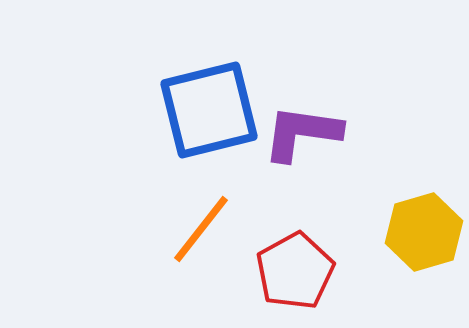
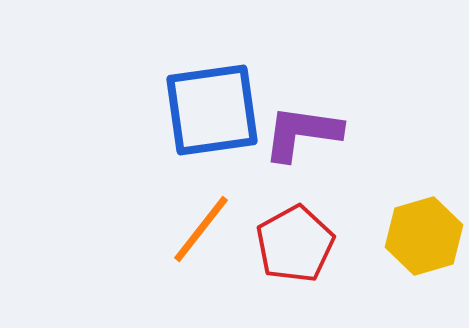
blue square: moved 3 px right; rotated 6 degrees clockwise
yellow hexagon: moved 4 px down
red pentagon: moved 27 px up
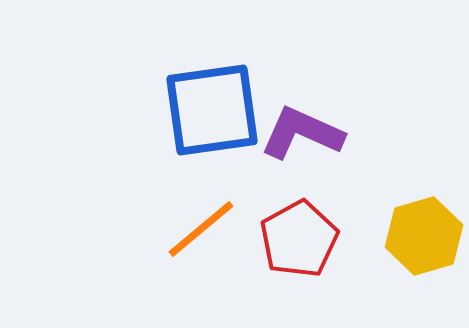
purple L-shape: rotated 16 degrees clockwise
orange line: rotated 12 degrees clockwise
red pentagon: moved 4 px right, 5 px up
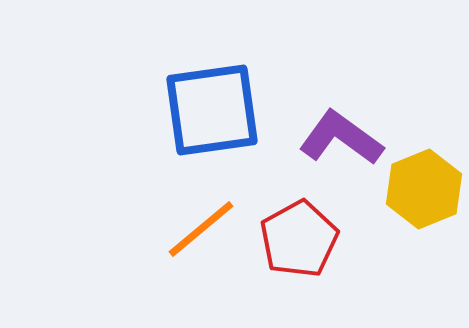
purple L-shape: moved 39 px right, 5 px down; rotated 12 degrees clockwise
yellow hexagon: moved 47 px up; rotated 6 degrees counterclockwise
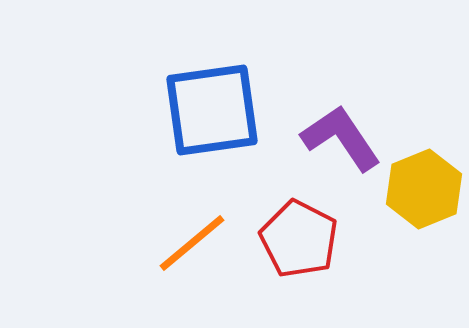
purple L-shape: rotated 20 degrees clockwise
orange line: moved 9 px left, 14 px down
red pentagon: rotated 16 degrees counterclockwise
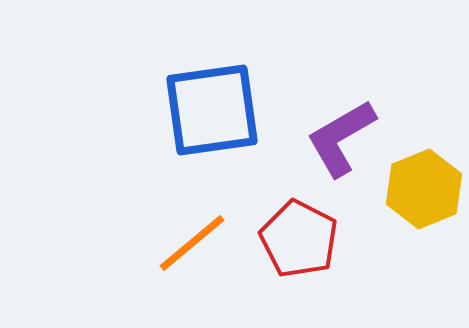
purple L-shape: rotated 86 degrees counterclockwise
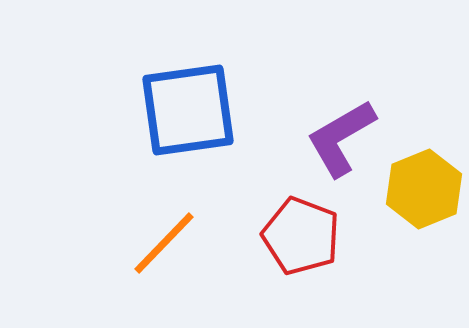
blue square: moved 24 px left
red pentagon: moved 2 px right, 3 px up; rotated 6 degrees counterclockwise
orange line: moved 28 px left; rotated 6 degrees counterclockwise
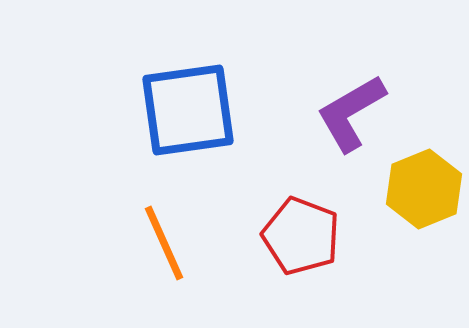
purple L-shape: moved 10 px right, 25 px up
orange line: rotated 68 degrees counterclockwise
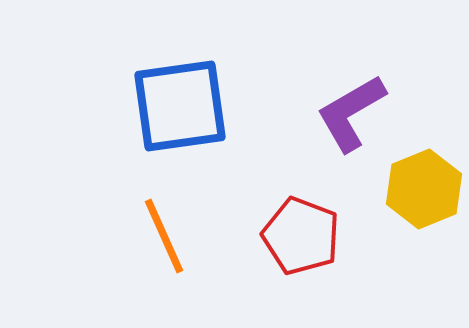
blue square: moved 8 px left, 4 px up
orange line: moved 7 px up
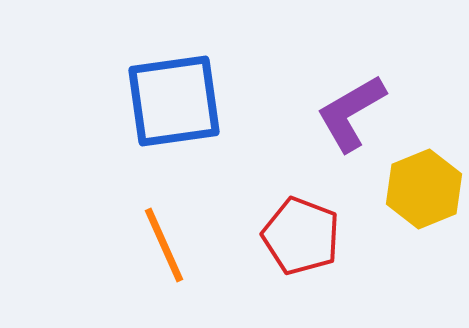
blue square: moved 6 px left, 5 px up
orange line: moved 9 px down
